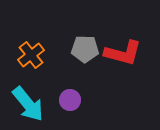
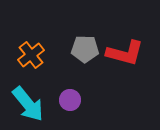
red L-shape: moved 2 px right
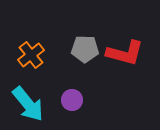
purple circle: moved 2 px right
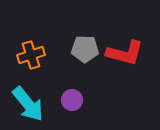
orange cross: rotated 20 degrees clockwise
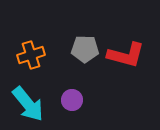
red L-shape: moved 1 px right, 2 px down
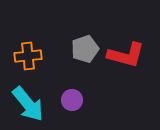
gray pentagon: rotated 20 degrees counterclockwise
orange cross: moved 3 px left, 1 px down; rotated 12 degrees clockwise
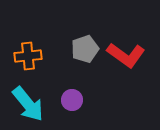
red L-shape: rotated 21 degrees clockwise
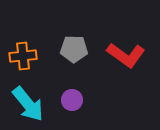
gray pentagon: moved 11 px left; rotated 20 degrees clockwise
orange cross: moved 5 px left
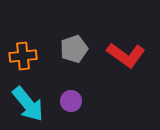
gray pentagon: rotated 20 degrees counterclockwise
purple circle: moved 1 px left, 1 px down
